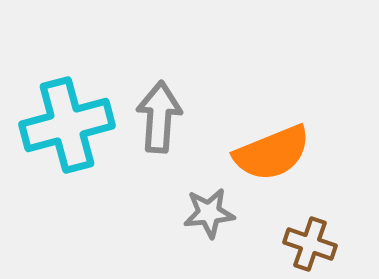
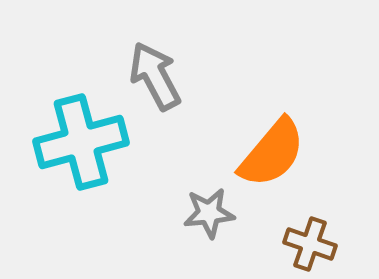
gray arrow: moved 4 px left, 41 px up; rotated 32 degrees counterclockwise
cyan cross: moved 14 px right, 17 px down
orange semicircle: rotated 28 degrees counterclockwise
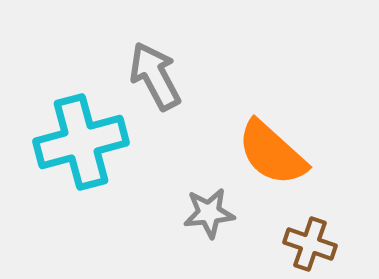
orange semicircle: rotated 92 degrees clockwise
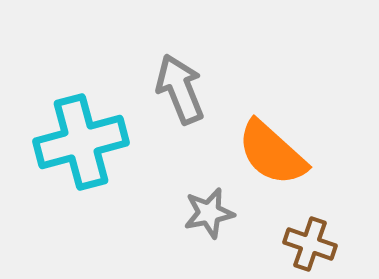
gray arrow: moved 25 px right, 13 px down; rotated 6 degrees clockwise
gray star: rotated 6 degrees counterclockwise
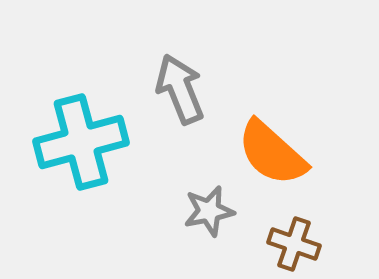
gray star: moved 2 px up
brown cross: moved 16 px left
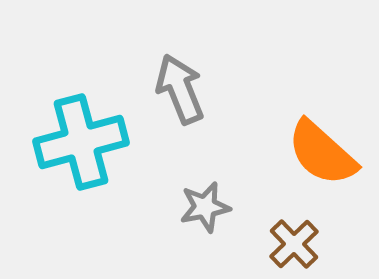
orange semicircle: moved 50 px right
gray star: moved 4 px left, 4 px up
brown cross: rotated 27 degrees clockwise
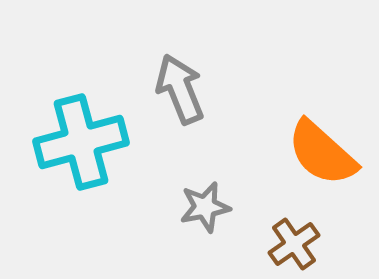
brown cross: rotated 9 degrees clockwise
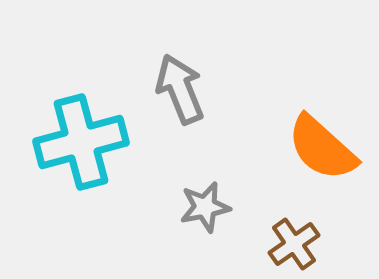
orange semicircle: moved 5 px up
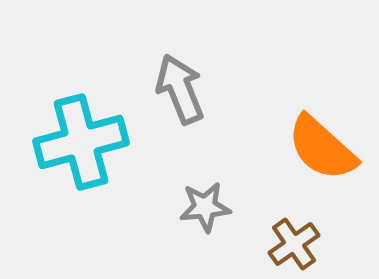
gray star: rotated 6 degrees clockwise
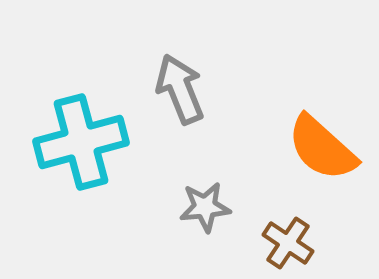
brown cross: moved 6 px left, 1 px up; rotated 21 degrees counterclockwise
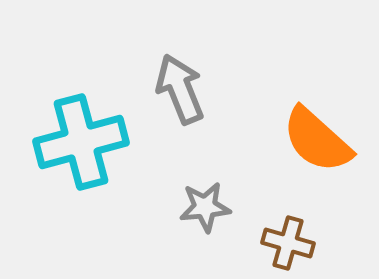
orange semicircle: moved 5 px left, 8 px up
brown cross: rotated 18 degrees counterclockwise
